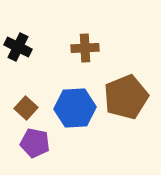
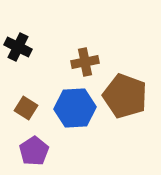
brown cross: moved 14 px down; rotated 8 degrees counterclockwise
brown pentagon: moved 1 px left, 1 px up; rotated 30 degrees counterclockwise
brown square: rotated 10 degrees counterclockwise
purple pentagon: moved 1 px left, 8 px down; rotated 28 degrees clockwise
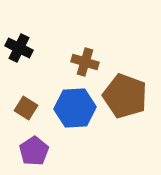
black cross: moved 1 px right, 1 px down
brown cross: rotated 28 degrees clockwise
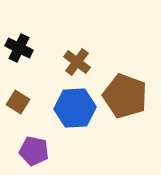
brown cross: moved 8 px left; rotated 20 degrees clockwise
brown square: moved 8 px left, 6 px up
purple pentagon: rotated 28 degrees counterclockwise
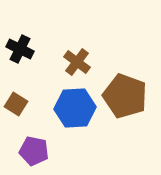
black cross: moved 1 px right, 1 px down
brown square: moved 2 px left, 2 px down
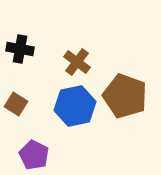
black cross: rotated 16 degrees counterclockwise
blue hexagon: moved 2 px up; rotated 9 degrees counterclockwise
purple pentagon: moved 4 px down; rotated 16 degrees clockwise
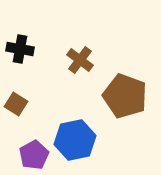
brown cross: moved 3 px right, 2 px up
blue hexagon: moved 34 px down
purple pentagon: rotated 16 degrees clockwise
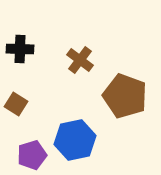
black cross: rotated 8 degrees counterclockwise
purple pentagon: moved 2 px left; rotated 12 degrees clockwise
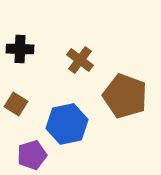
blue hexagon: moved 8 px left, 16 px up
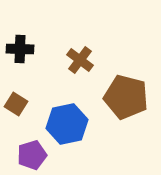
brown pentagon: moved 1 px right, 1 px down; rotated 6 degrees counterclockwise
